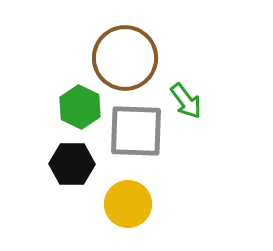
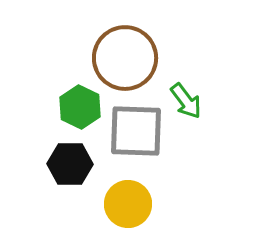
black hexagon: moved 2 px left
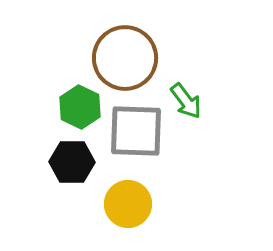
black hexagon: moved 2 px right, 2 px up
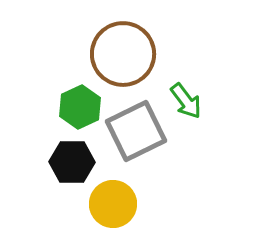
brown circle: moved 2 px left, 4 px up
green hexagon: rotated 9 degrees clockwise
gray square: rotated 28 degrees counterclockwise
yellow circle: moved 15 px left
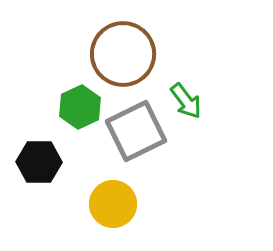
black hexagon: moved 33 px left
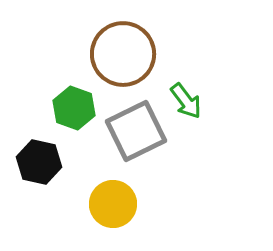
green hexagon: moved 6 px left, 1 px down; rotated 15 degrees counterclockwise
black hexagon: rotated 12 degrees clockwise
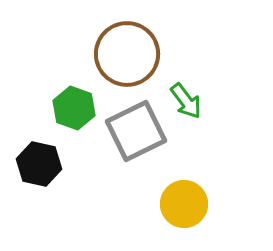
brown circle: moved 4 px right
black hexagon: moved 2 px down
yellow circle: moved 71 px right
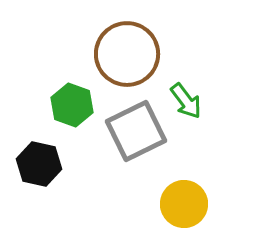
green hexagon: moved 2 px left, 3 px up
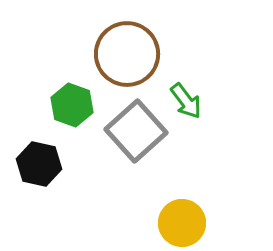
gray square: rotated 16 degrees counterclockwise
yellow circle: moved 2 px left, 19 px down
